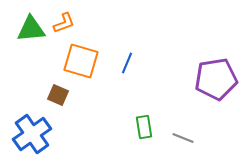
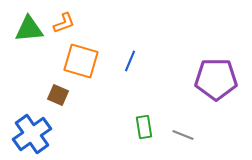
green triangle: moved 2 px left
blue line: moved 3 px right, 2 px up
purple pentagon: rotated 9 degrees clockwise
gray line: moved 3 px up
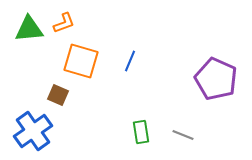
purple pentagon: rotated 24 degrees clockwise
green rectangle: moved 3 px left, 5 px down
blue cross: moved 1 px right, 3 px up
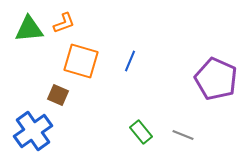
green rectangle: rotated 30 degrees counterclockwise
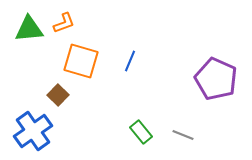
brown square: rotated 20 degrees clockwise
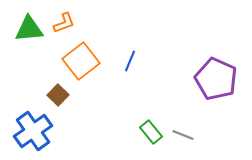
orange square: rotated 36 degrees clockwise
green rectangle: moved 10 px right
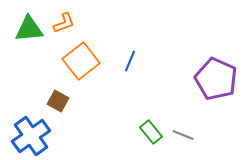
brown square: moved 6 px down; rotated 15 degrees counterclockwise
blue cross: moved 2 px left, 5 px down
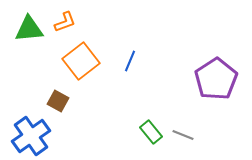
orange L-shape: moved 1 px right, 1 px up
purple pentagon: rotated 15 degrees clockwise
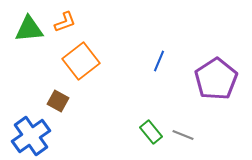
blue line: moved 29 px right
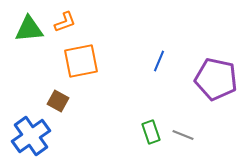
orange square: rotated 27 degrees clockwise
purple pentagon: rotated 27 degrees counterclockwise
green rectangle: rotated 20 degrees clockwise
